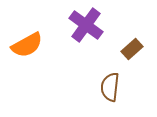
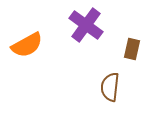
brown rectangle: rotated 35 degrees counterclockwise
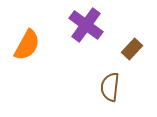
orange semicircle: rotated 32 degrees counterclockwise
brown rectangle: rotated 30 degrees clockwise
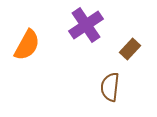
purple cross: rotated 20 degrees clockwise
brown rectangle: moved 2 px left
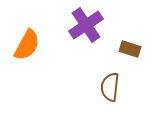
brown rectangle: rotated 65 degrees clockwise
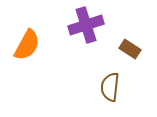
purple cross: rotated 16 degrees clockwise
brown rectangle: rotated 15 degrees clockwise
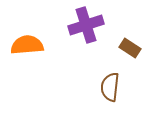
orange semicircle: rotated 124 degrees counterclockwise
brown rectangle: moved 1 px up
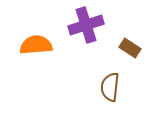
orange semicircle: moved 9 px right
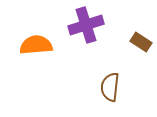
brown rectangle: moved 11 px right, 6 px up
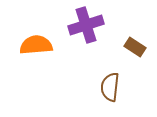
brown rectangle: moved 6 px left, 5 px down
